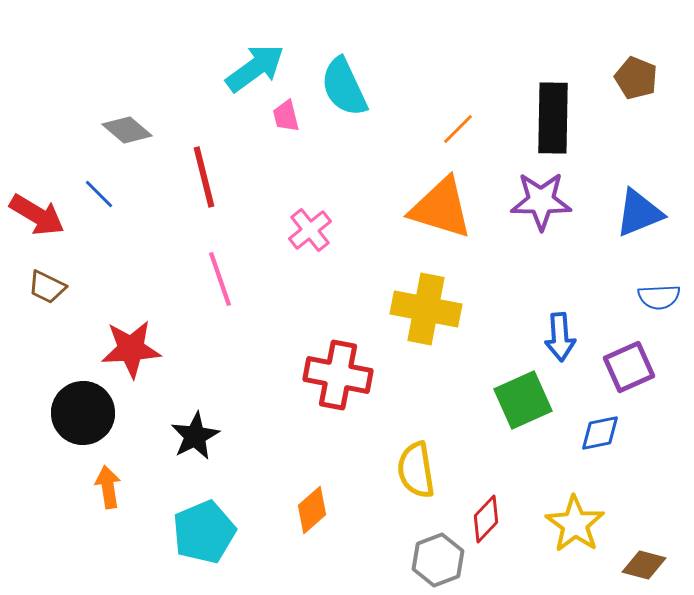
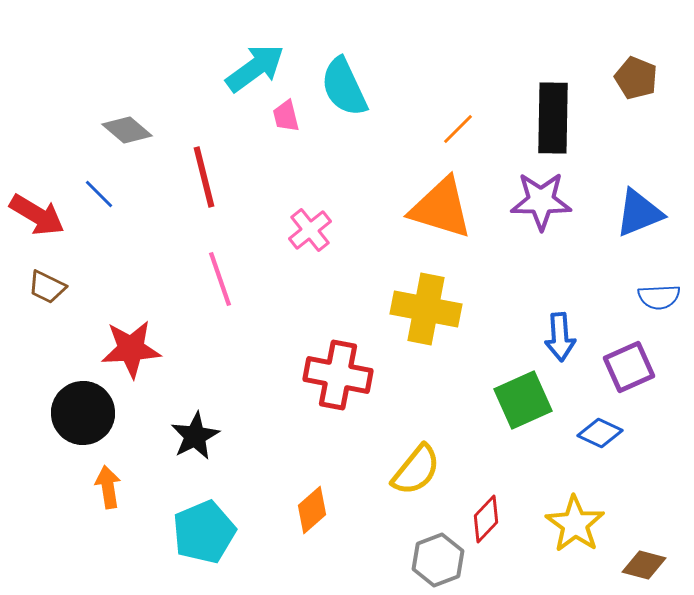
blue diamond: rotated 36 degrees clockwise
yellow semicircle: rotated 132 degrees counterclockwise
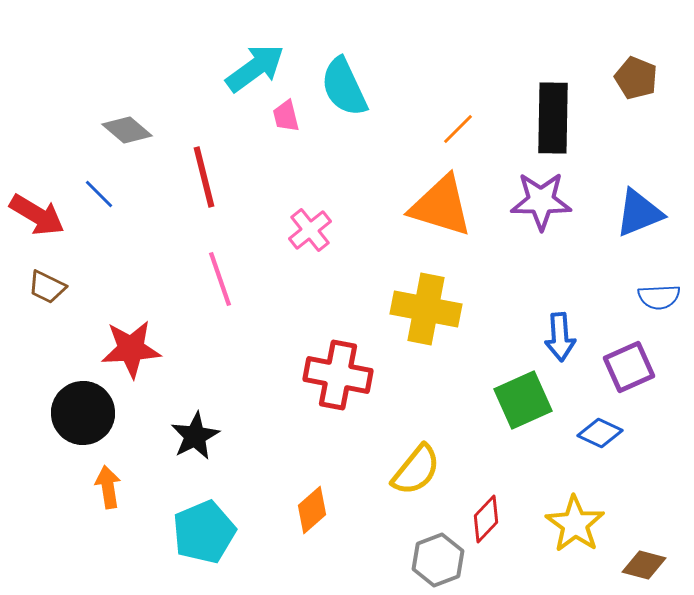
orange triangle: moved 2 px up
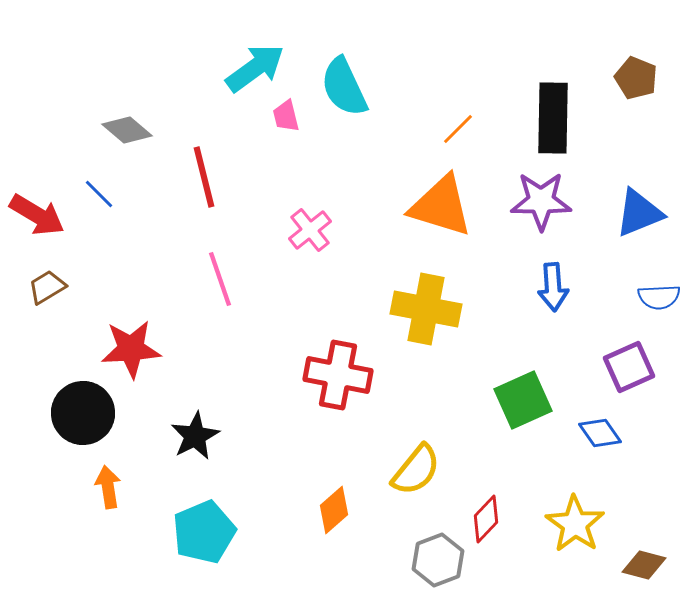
brown trapezoid: rotated 123 degrees clockwise
blue arrow: moved 7 px left, 50 px up
blue diamond: rotated 30 degrees clockwise
orange diamond: moved 22 px right
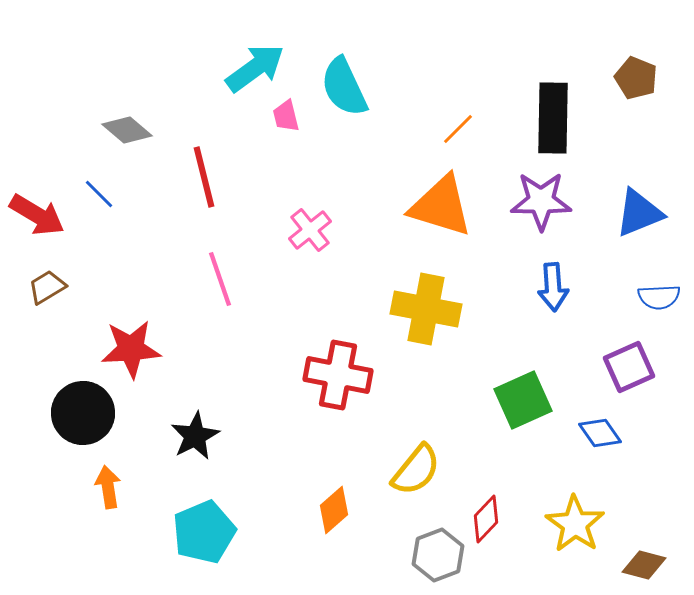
gray hexagon: moved 5 px up
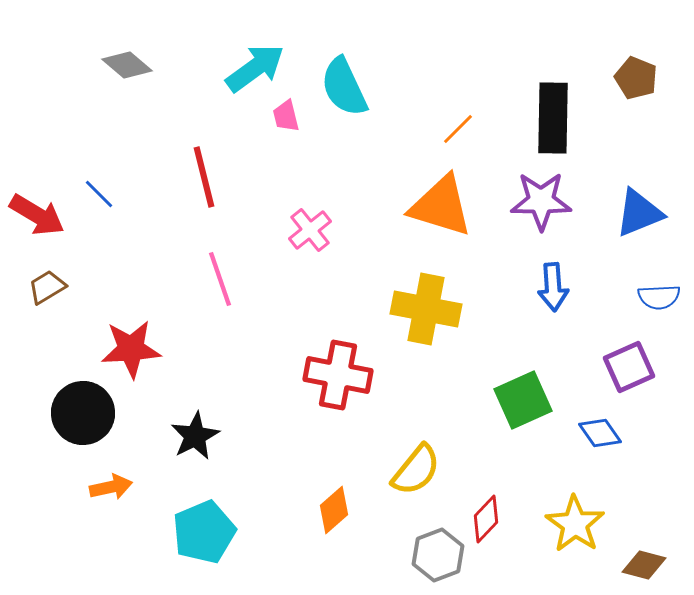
gray diamond: moved 65 px up
orange arrow: moved 3 px right; rotated 87 degrees clockwise
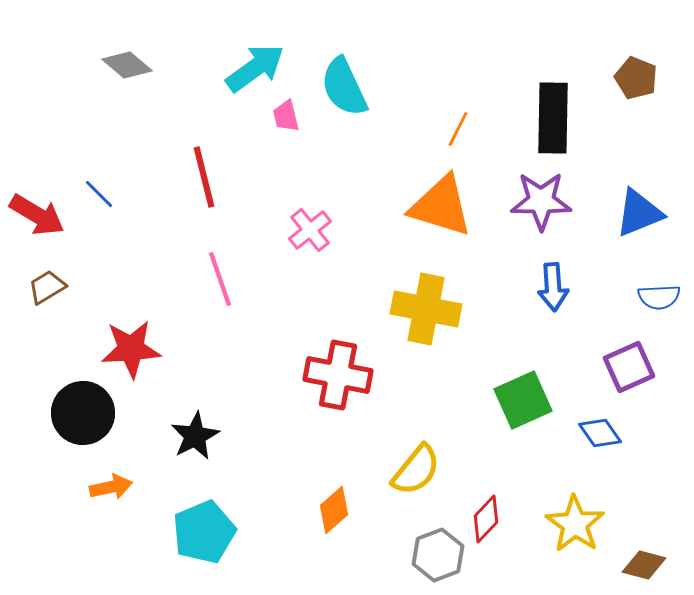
orange line: rotated 18 degrees counterclockwise
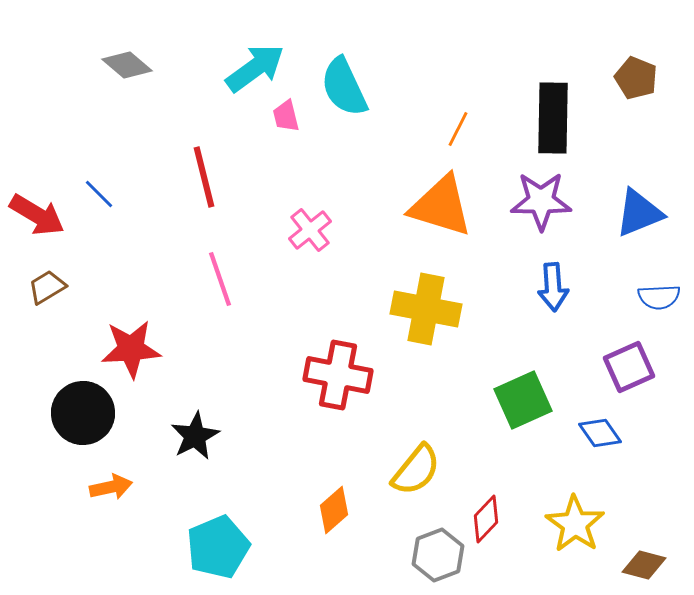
cyan pentagon: moved 14 px right, 15 px down
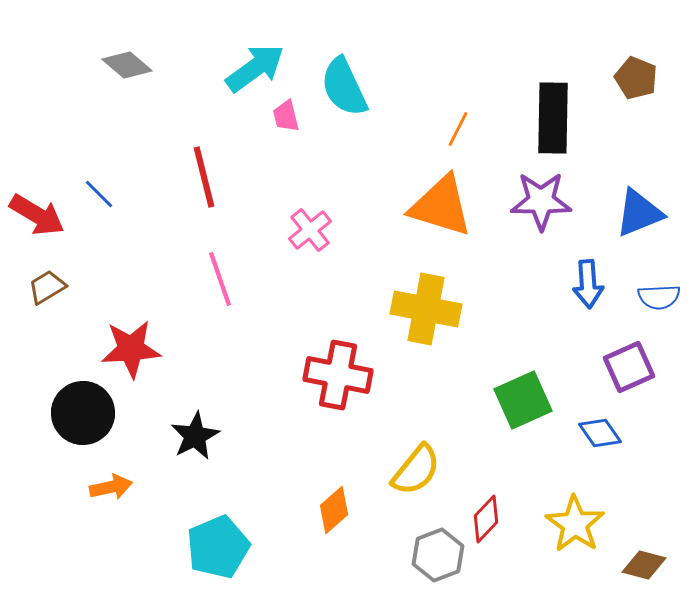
blue arrow: moved 35 px right, 3 px up
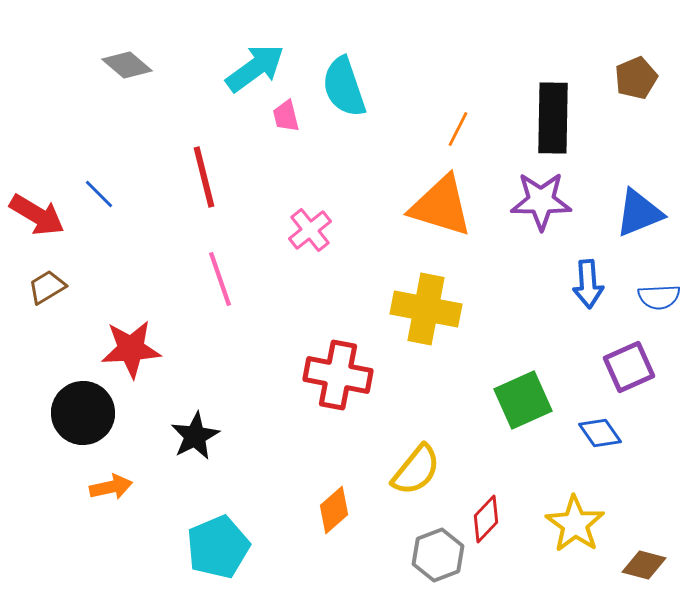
brown pentagon: rotated 27 degrees clockwise
cyan semicircle: rotated 6 degrees clockwise
